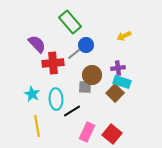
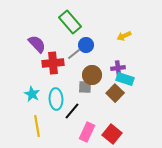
cyan rectangle: moved 3 px right, 3 px up
black line: rotated 18 degrees counterclockwise
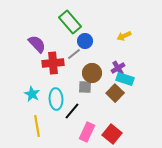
blue circle: moved 1 px left, 4 px up
purple cross: rotated 24 degrees counterclockwise
brown circle: moved 2 px up
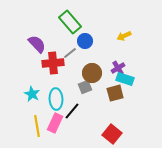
gray line: moved 4 px left, 1 px up
gray square: rotated 24 degrees counterclockwise
brown square: rotated 30 degrees clockwise
pink rectangle: moved 32 px left, 9 px up
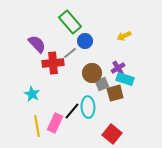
gray square: moved 17 px right, 3 px up
cyan ellipse: moved 32 px right, 8 px down
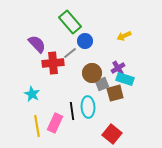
black line: rotated 48 degrees counterclockwise
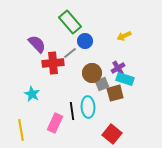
yellow line: moved 16 px left, 4 px down
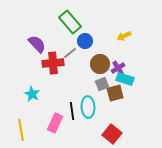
brown circle: moved 8 px right, 9 px up
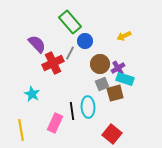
gray line: rotated 24 degrees counterclockwise
red cross: rotated 20 degrees counterclockwise
